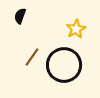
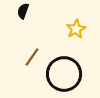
black semicircle: moved 3 px right, 5 px up
black circle: moved 9 px down
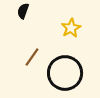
yellow star: moved 5 px left, 1 px up
black circle: moved 1 px right, 1 px up
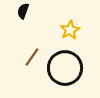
yellow star: moved 1 px left, 2 px down
black circle: moved 5 px up
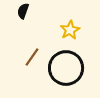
black circle: moved 1 px right
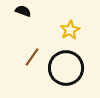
black semicircle: rotated 91 degrees clockwise
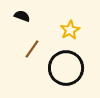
black semicircle: moved 1 px left, 5 px down
brown line: moved 8 px up
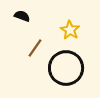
yellow star: rotated 12 degrees counterclockwise
brown line: moved 3 px right, 1 px up
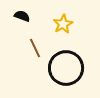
yellow star: moved 7 px left, 6 px up; rotated 12 degrees clockwise
brown line: rotated 60 degrees counterclockwise
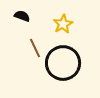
black circle: moved 3 px left, 5 px up
